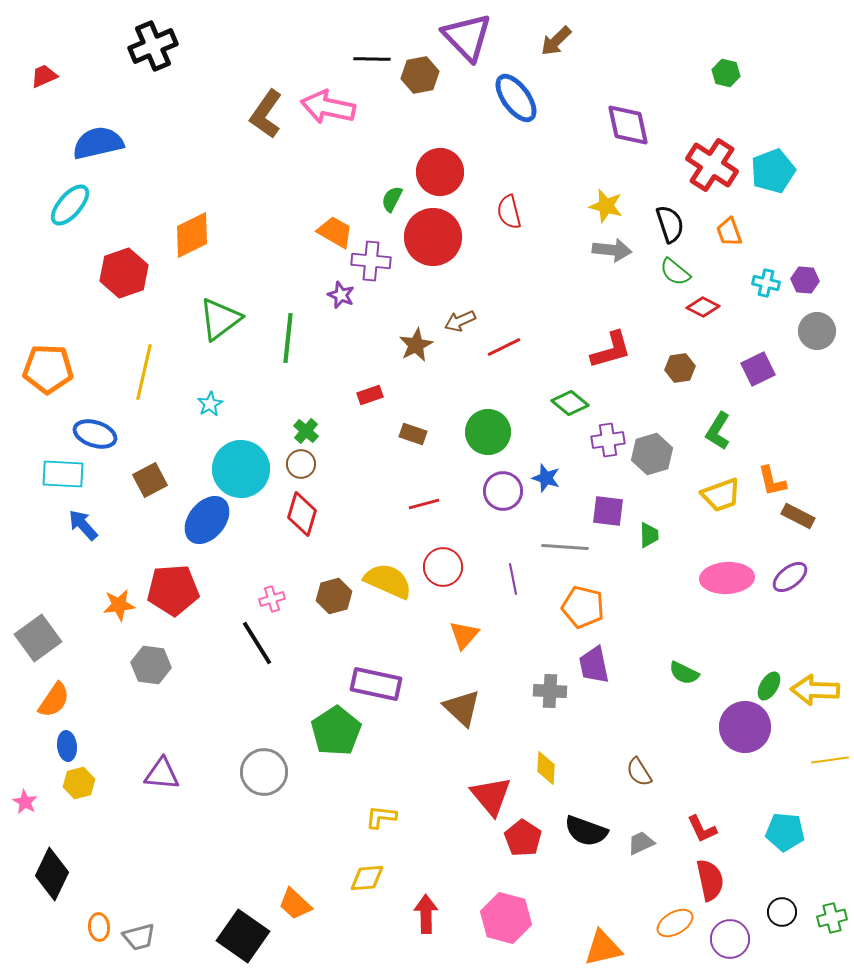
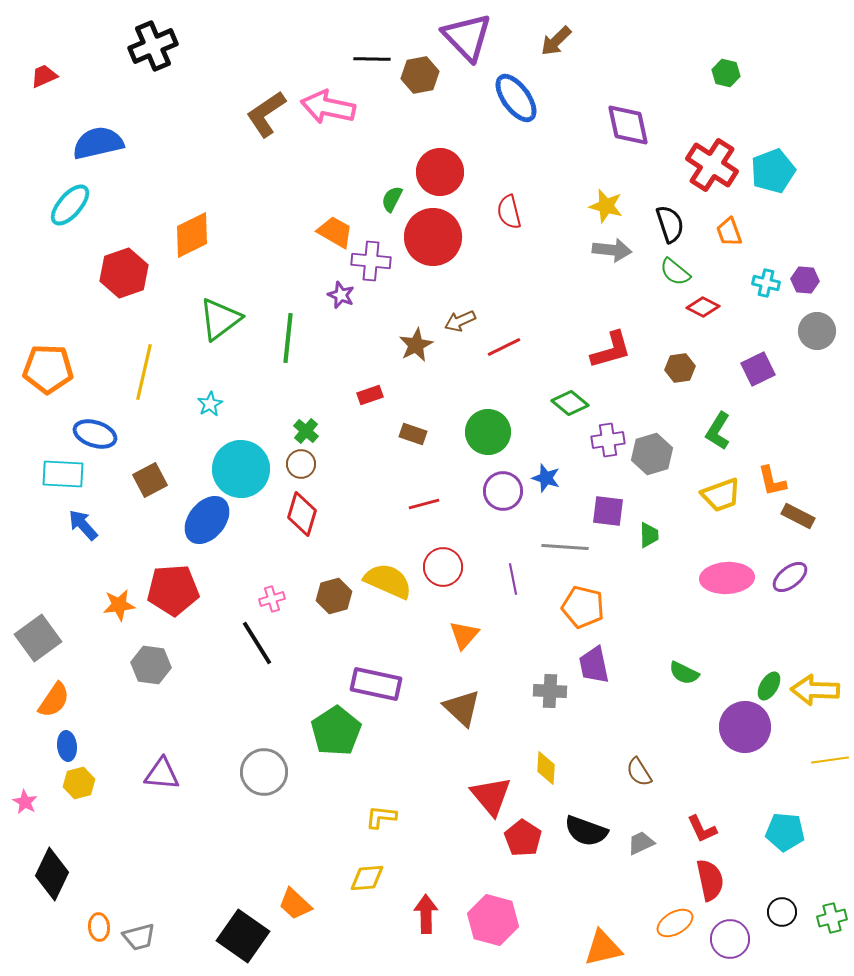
brown L-shape at (266, 114): rotated 21 degrees clockwise
pink hexagon at (506, 918): moved 13 px left, 2 px down
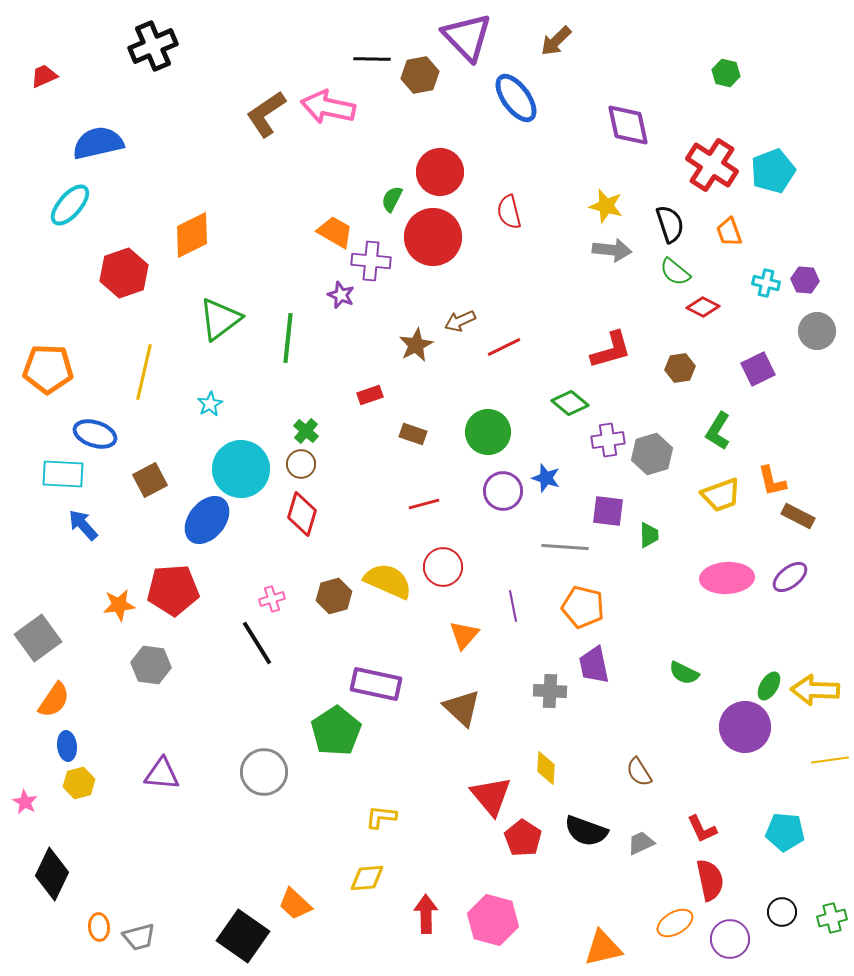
purple line at (513, 579): moved 27 px down
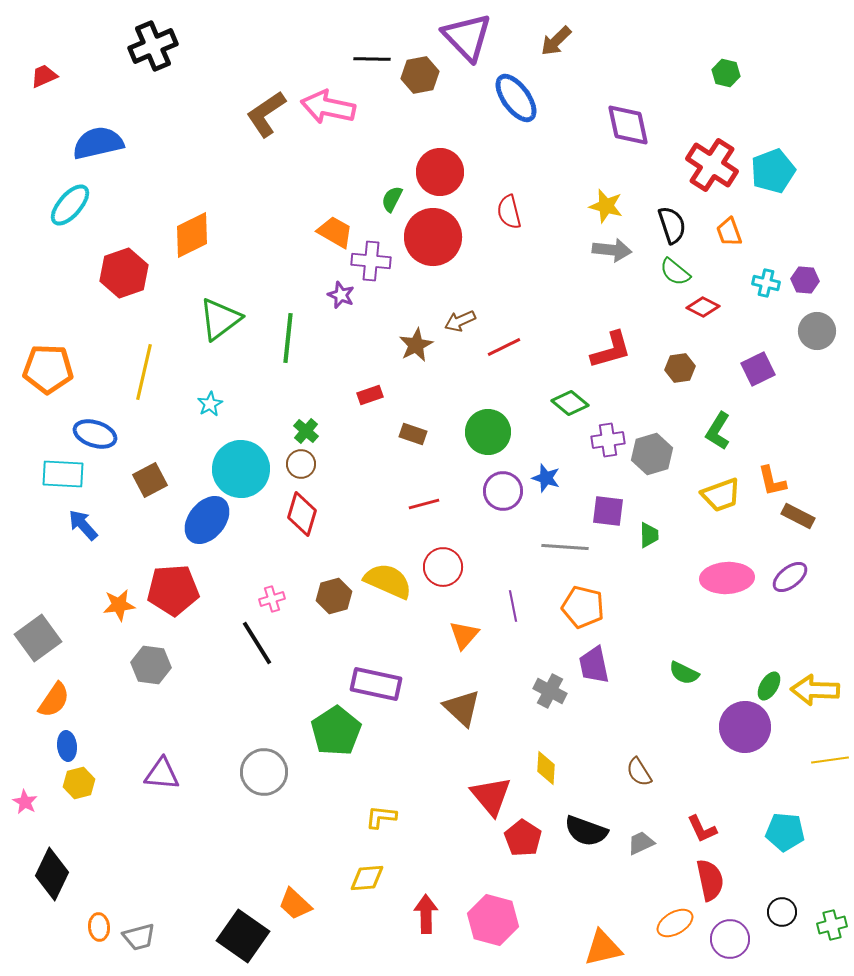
black semicircle at (670, 224): moved 2 px right, 1 px down
gray cross at (550, 691): rotated 24 degrees clockwise
green cross at (832, 918): moved 7 px down
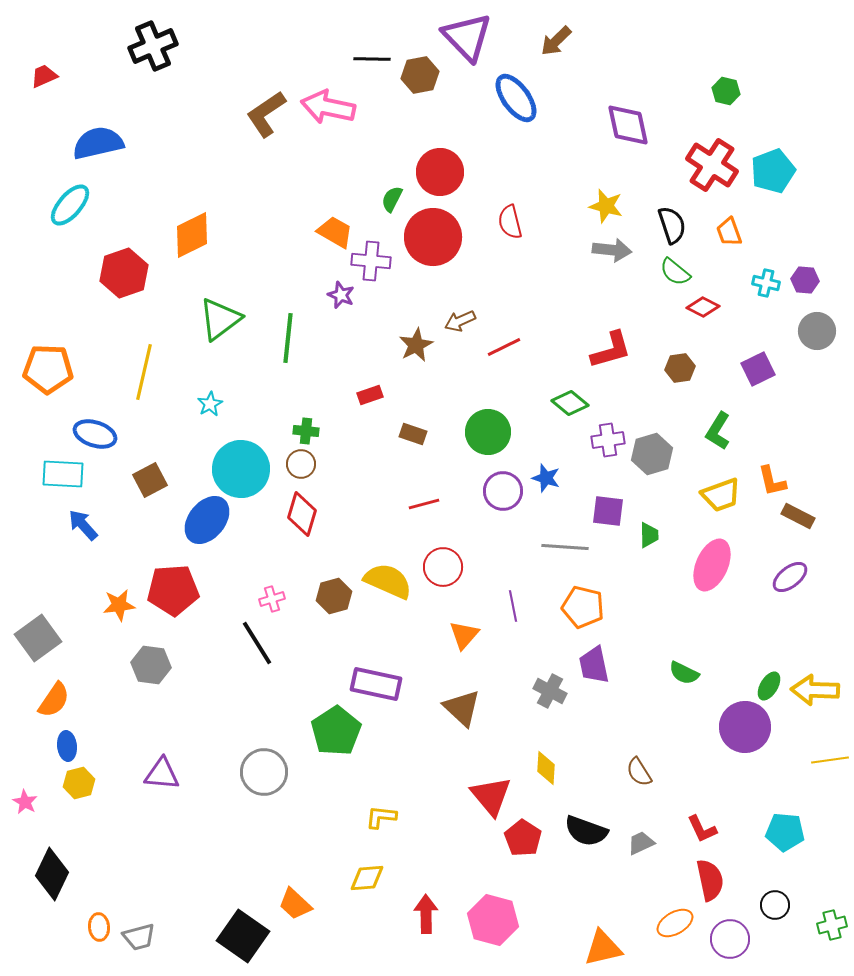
green hexagon at (726, 73): moved 18 px down
red semicircle at (509, 212): moved 1 px right, 10 px down
green cross at (306, 431): rotated 35 degrees counterclockwise
pink ellipse at (727, 578): moved 15 px left, 13 px up; rotated 63 degrees counterclockwise
black circle at (782, 912): moved 7 px left, 7 px up
